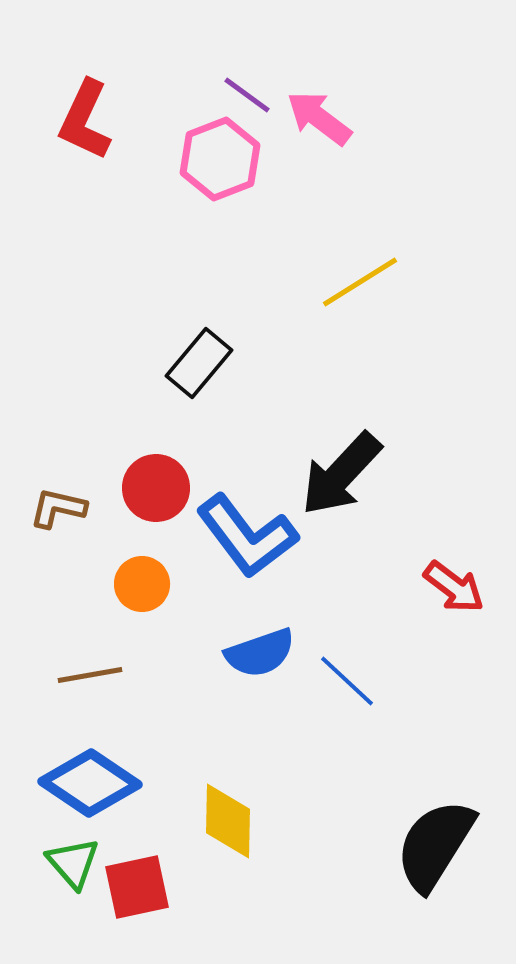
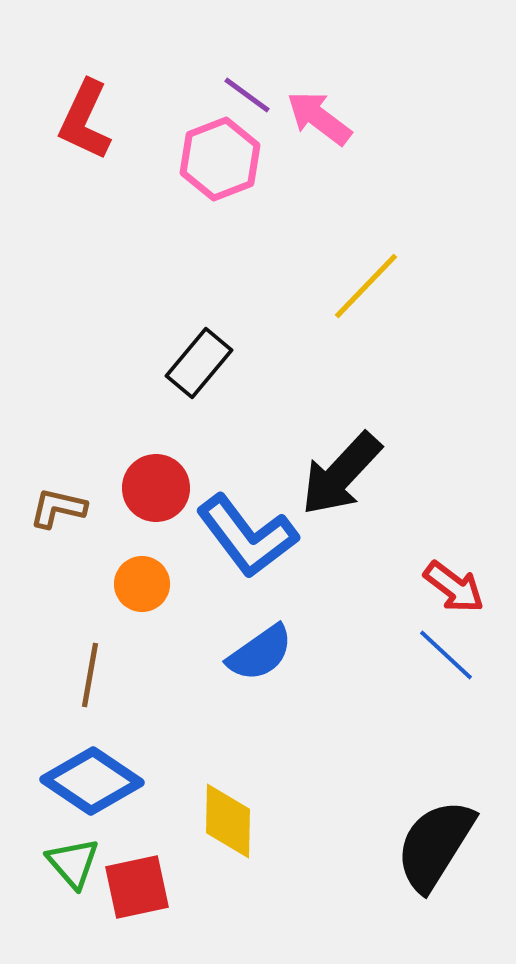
yellow line: moved 6 px right, 4 px down; rotated 14 degrees counterclockwise
blue semicircle: rotated 16 degrees counterclockwise
brown line: rotated 70 degrees counterclockwise
blue line: moved 99 px right, 26 px up
blue diamond: moved 2 px right, 2 px up
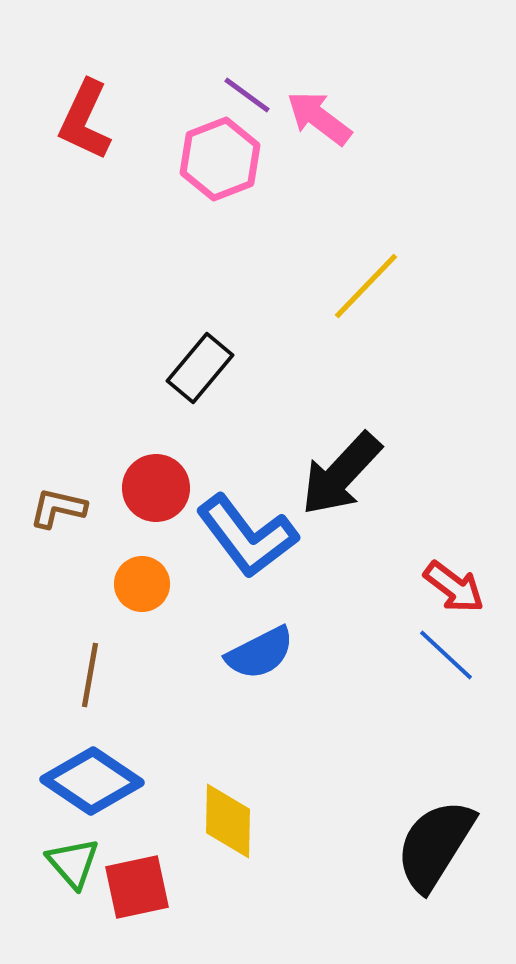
black rectangle: moved 1 px right, 5 px down
blue semicircle: rotated 8 degrees clockwise
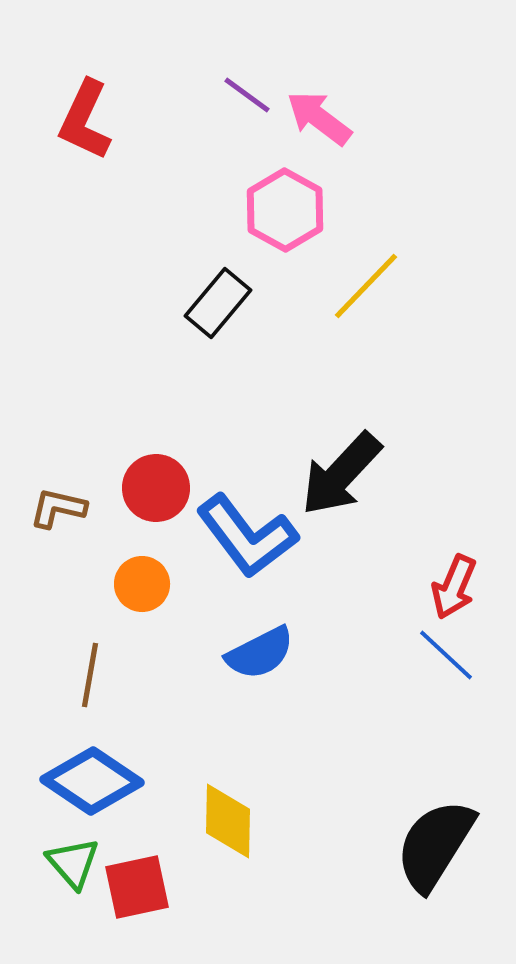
pink hexagon: moved 65 px right, 51 px down; rotated 10 degrees counterclockwise
black rectangle: moved 18 px right, 65 px up
red arrow: rotated 76 degrees clockwise
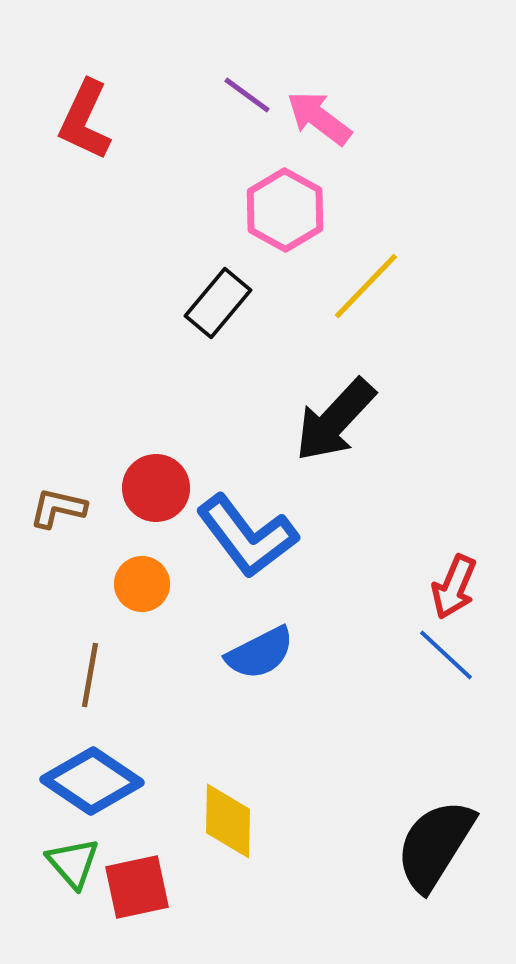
black arrow: moved 6 px left, 54 px up
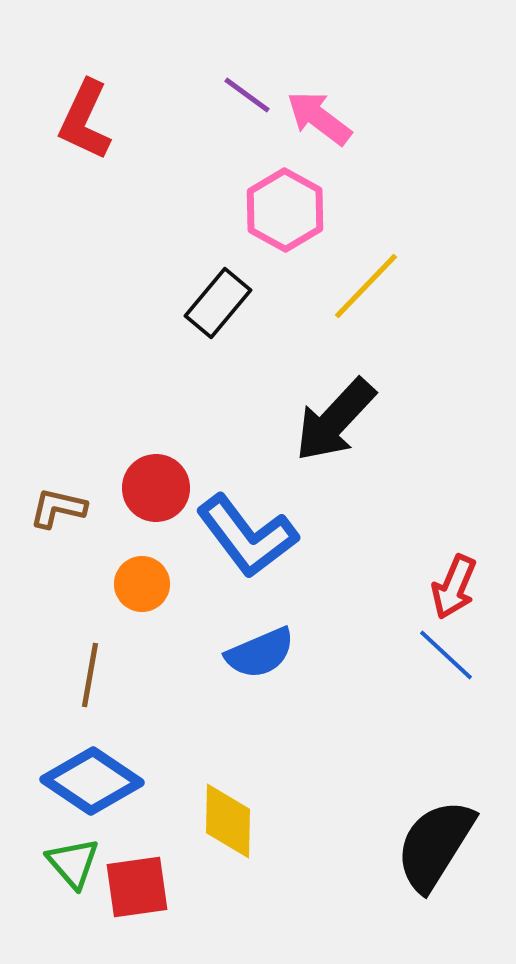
blue semicircle: rotated 4 degrees clockwise
red square: rotated 4 degrees clockwise
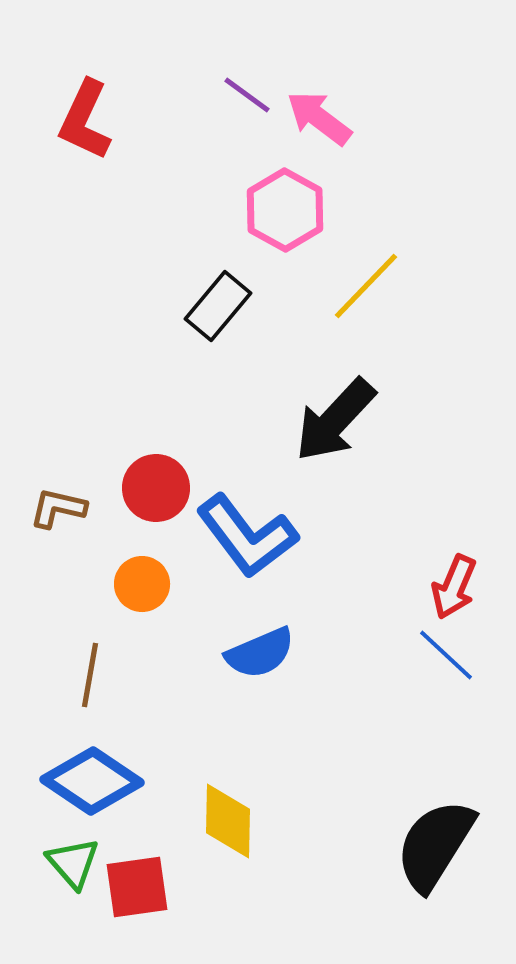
black rectangle: moved 3 px down
